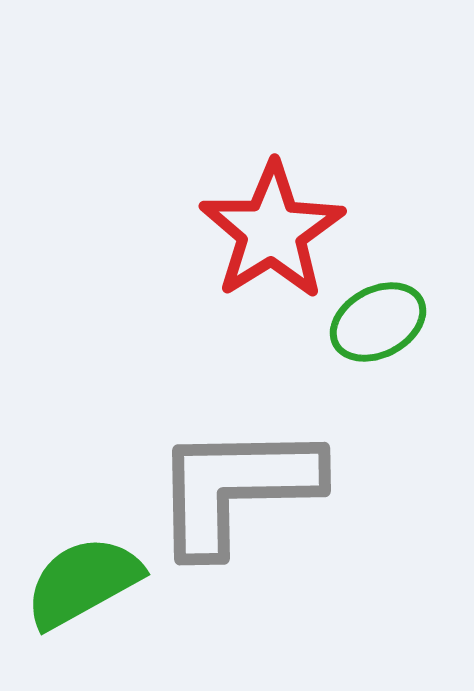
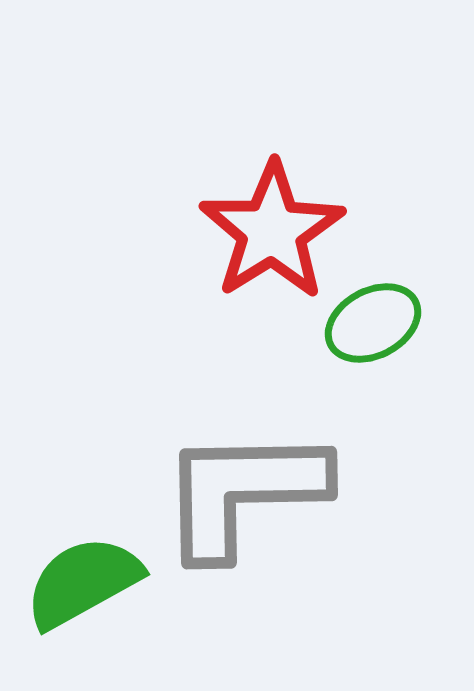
green ellipse: moved 5 px left, 1 px down
gray L-shape: moved 7 px right, 4 px down
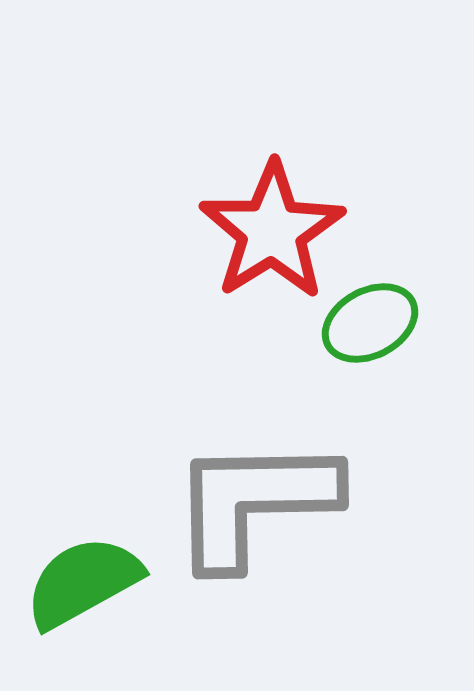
green ellipse: moved 3 px left
gray L-shape: moved 11 px right, 10 px down
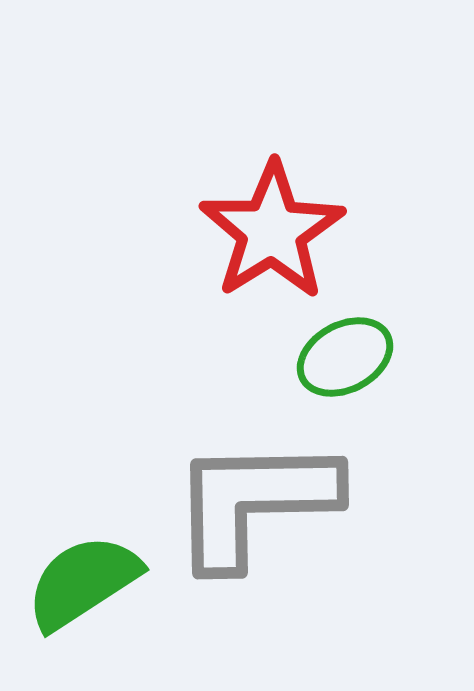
green ellipse: moved 25 px left, 34 px down
green semicircle: rotated 4 degrees counterclockwise
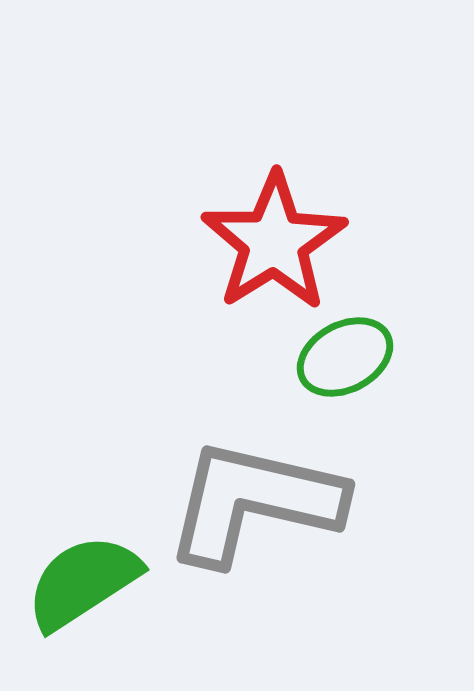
red star: moved 2 px right, 11 px down
gray L-shape: rotated 14 degrees clockwise
